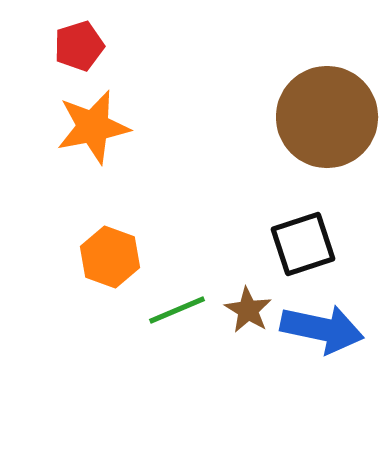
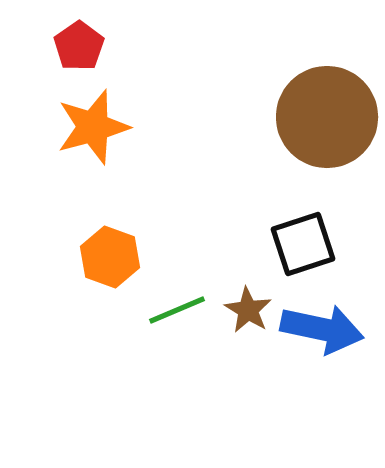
red pentagon: rotated 18 degrees counterclockwise
orange star: rotated 4 degrees counterclockwise
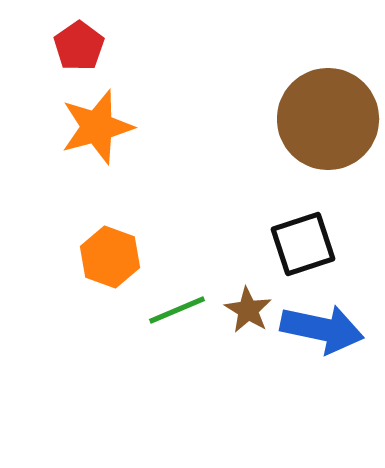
brown circle: moved 1 px right, 2 px down
orange star: moved 4 px right
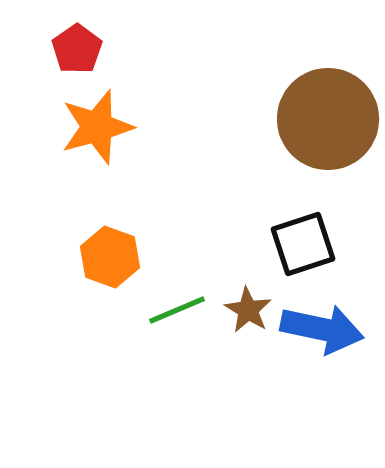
red pentagon: moved 2 px left, 3 px down
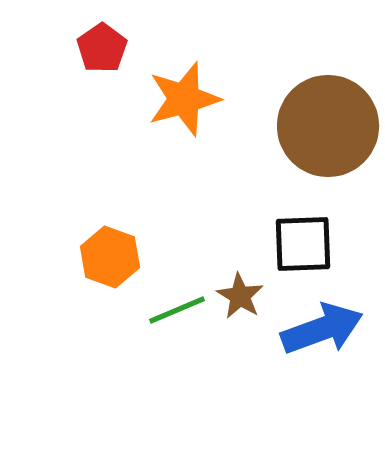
red pentagon: moved 25 px right, 1 px up
brown circle: moved 7 px down
orange star: moved 87 px right, 28 px up
black square: rotated 16 degrees clockwise
brown star: moved 8 px left, 14 px up
blue arrow: rotated 32 degrees counterclockwise
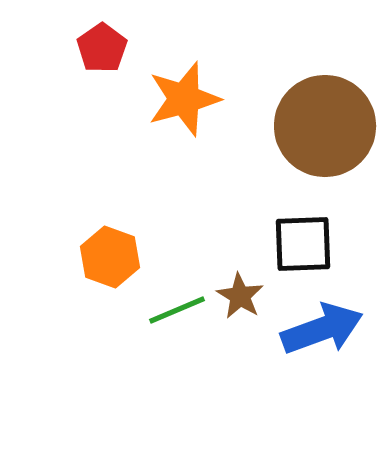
brown circle: moved 3 px left
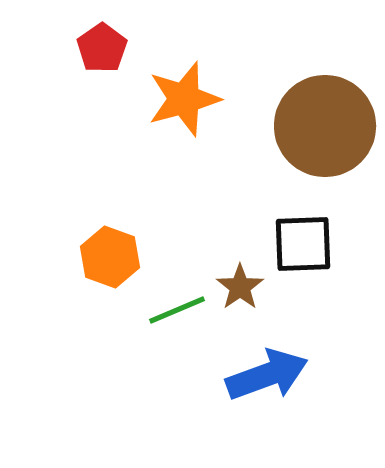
brown star: moved 9 px up; rotated 6 degrees clockwise
blue arrow: moved 55 px left, 46 px down
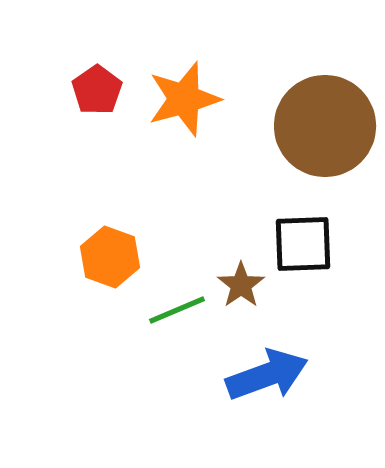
red pentagon: moved 5 px left, 42 px down
brown star: moved 1 px right, 2 px up
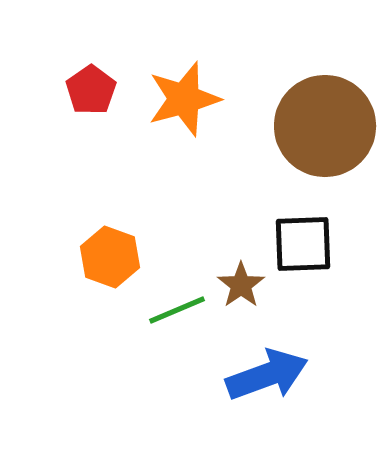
red pentagon: moved 6 px left
